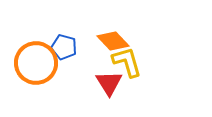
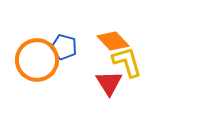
orange circle: moved 1 px right, 3 px up
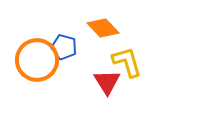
orange diamond: moved 10 px left, 13 px up
red triangle: moved 2 px left, 1 px up
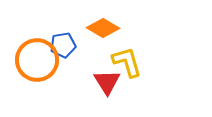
orange diamond: rotated 16 degrees counterclockwise
blue pentagon: moved 1 px left, 2 px up; rotated 25 degrees counterclockwise
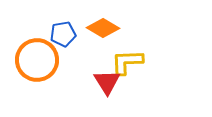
blue pentagon: moved 11 px up
yellow L-shape: rotated 76 degrees counterclockwise
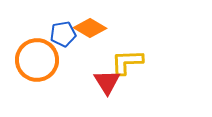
orange diamond: moved 13 px left
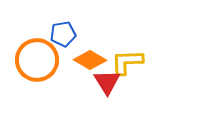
orange diamond: moved 32 px down
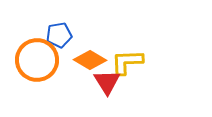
blue pentagon: moved 4 px left, 1 px down
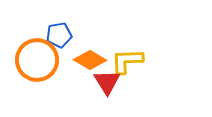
yellow L-shape: moved 1 px up
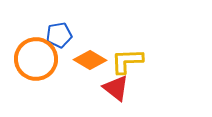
orange circle: moved 1 px left, 1 px up
red triangle: moved 9 px right, 6 px down; rotated 20 degrees counterclockwise
